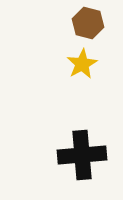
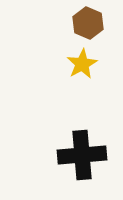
brown hexagon: rotated 8 degrees clockwise
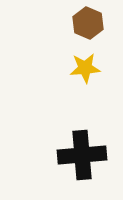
yellow star: moved 3 px right, 4 px down; rotated 24 degrees clockwise
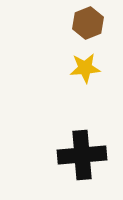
brown hexagon: rotated 16 degrees clockwise
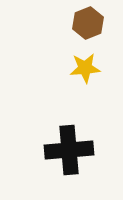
black cross: moved 13 px left, 5 px up
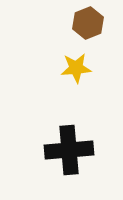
yellow star: moved 9 px left
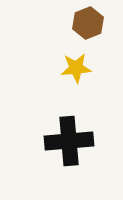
black cross: moved 9 px up
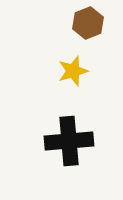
yellow star: moved 3 px left, 3 px down; rotated 12 degrees counterclockwise
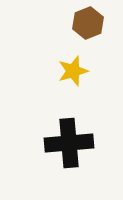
black cross: moved 2 px down
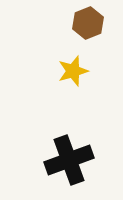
black cross: moved 17 px down; rotated 15 degrees counterclockwise
